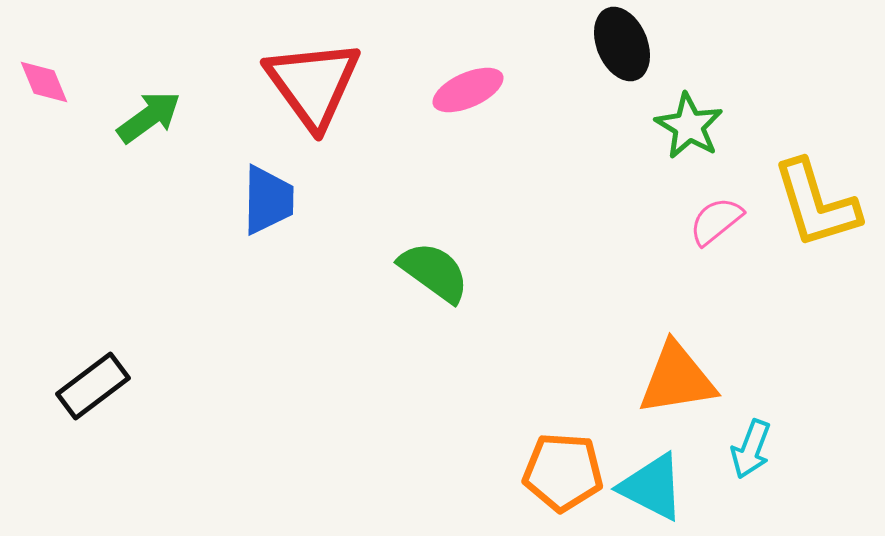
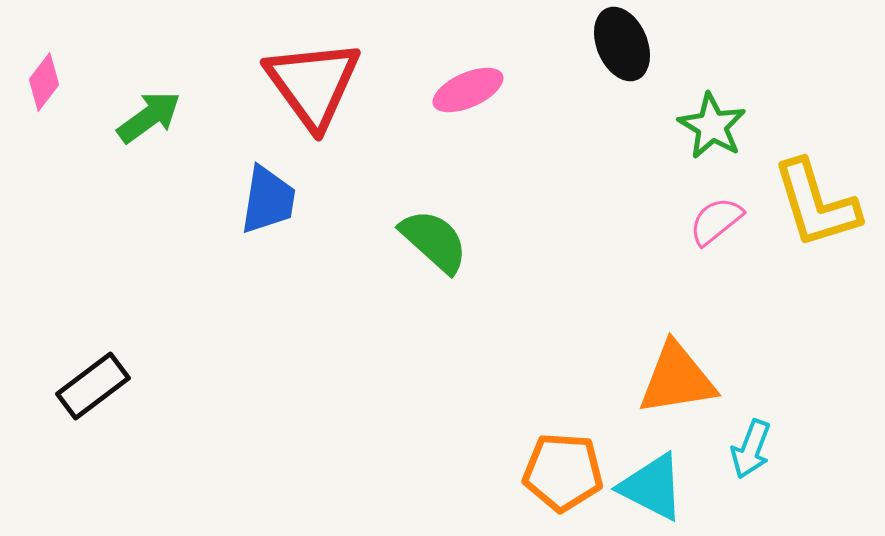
pink diamond: rotated 60 degrees clockwise
green star: moved 23 px right
blue trapezoid: rotated 8 degrees clockwise
green semicircle: moved 31 px up; rotated 6 degrees clockwise
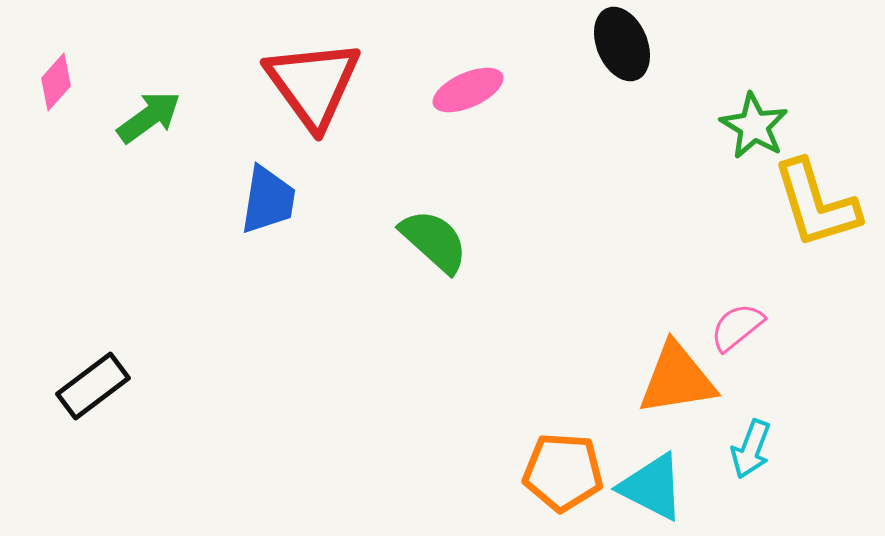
pink diamond: moved 12 px right; rotated 4 degrees clockwise
green star: moved 42 px right
pink semicircle: moved 21 px right, 106 px down
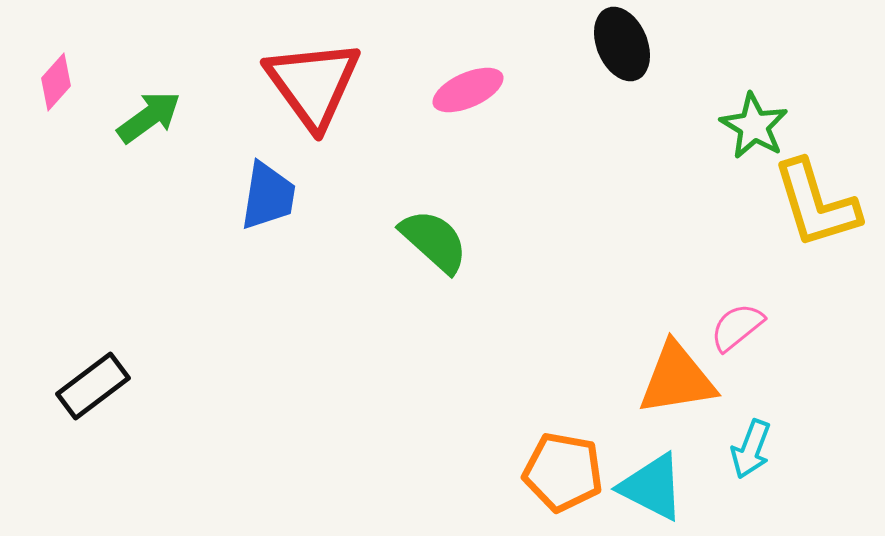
blue trapezoid: moved 4 px up
orange pentagon: rotated 6 degrees clockwise
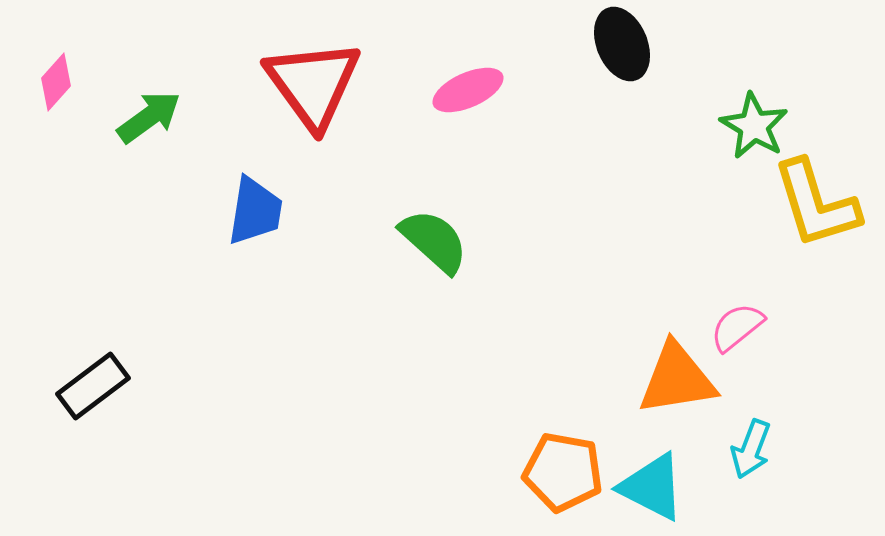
blue trapezoid: moved 13 px left, 15 px down
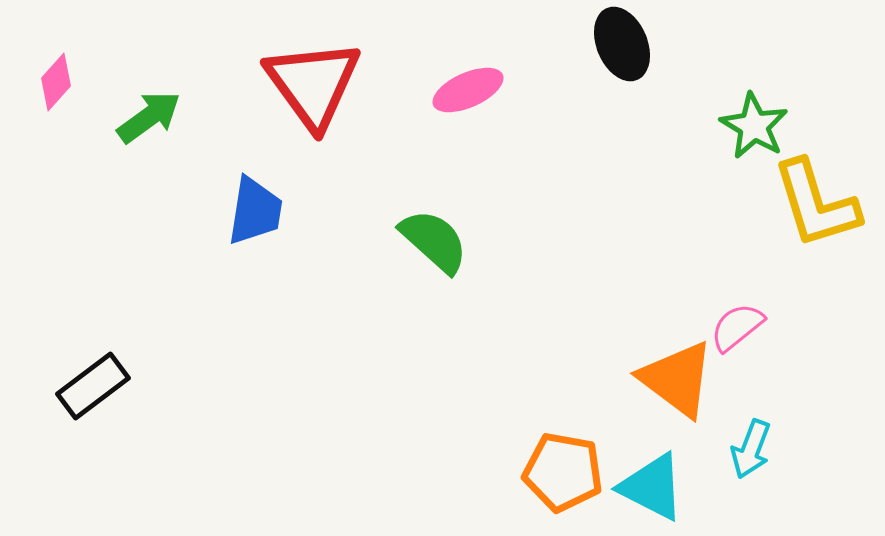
orange triangle: rotated 46 degrees clockwise
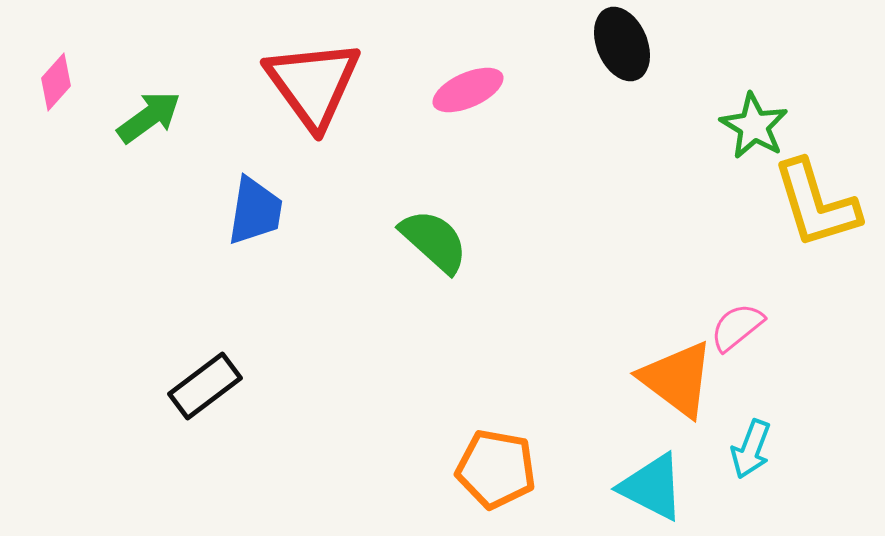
black rectangle: moved 112 px right
orange pentagon: moved 67 px left, 3 px up
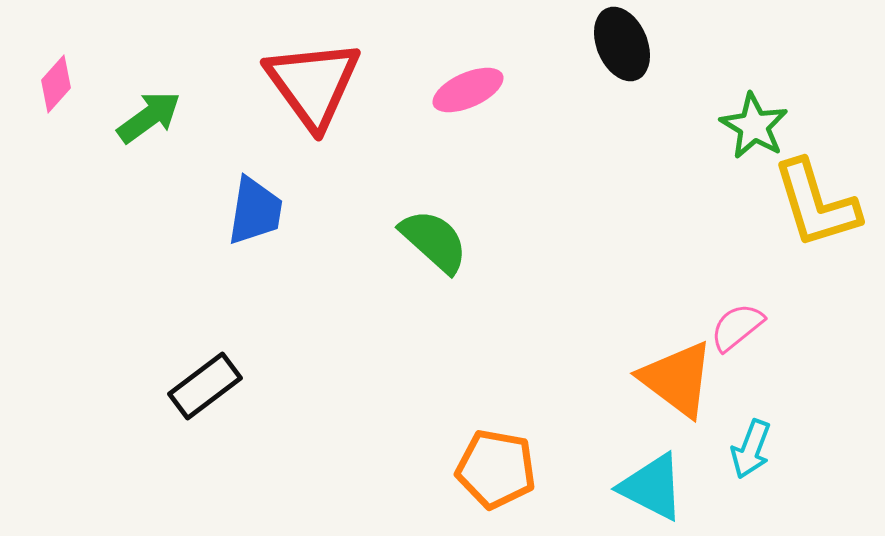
pink diamond: moved 2 px down
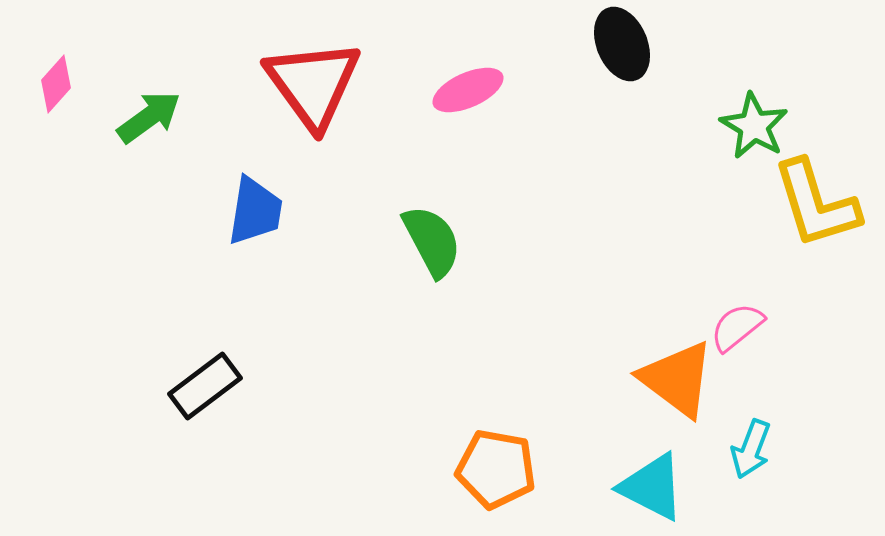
green semicircle: moved 2 px left; rotated 20 degrees clockwise
